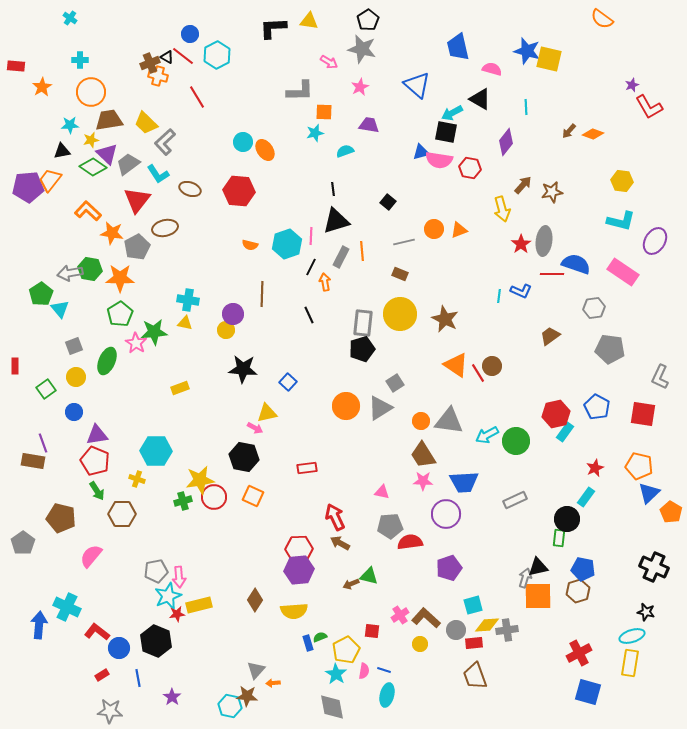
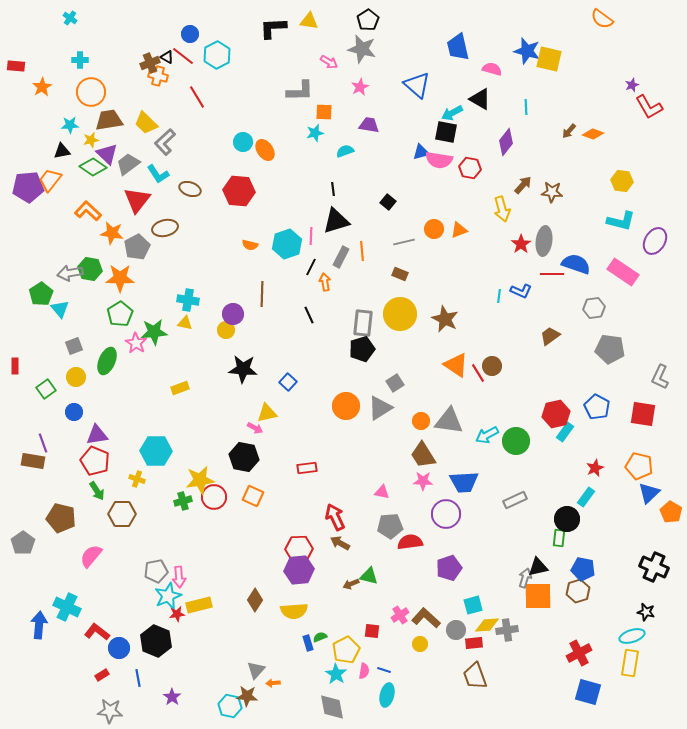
brown star at (552, 192): rotated 15 degrees clockwise
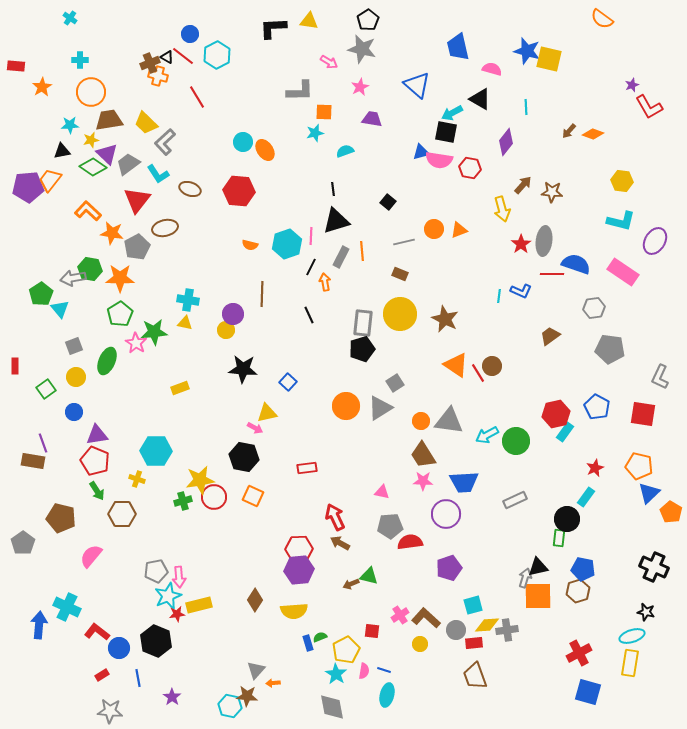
purple trapezoid at (369, 125): moved 3 px right, 6 px up
gray arrow at (70, 273): moved 3 px right, 5 px down
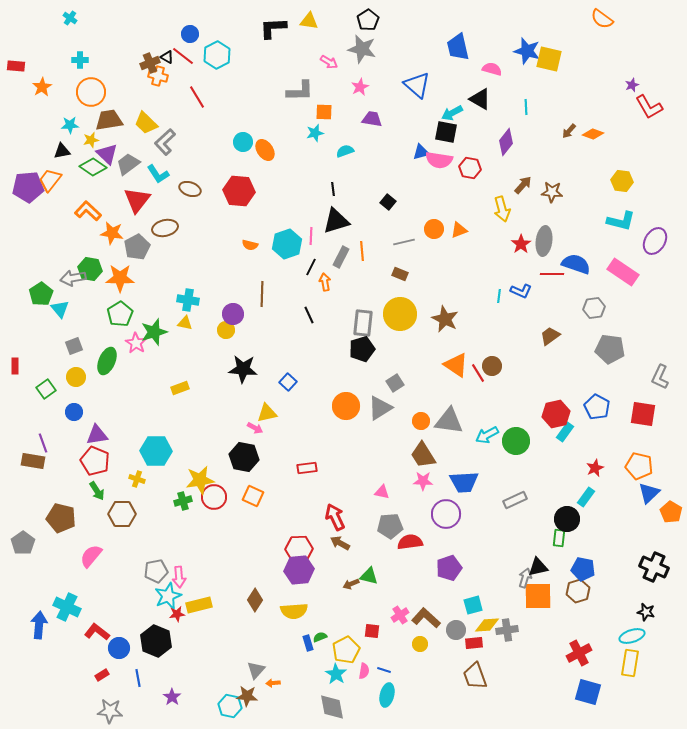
green star at (154, 332): rotated 12 degrees counterclockwise
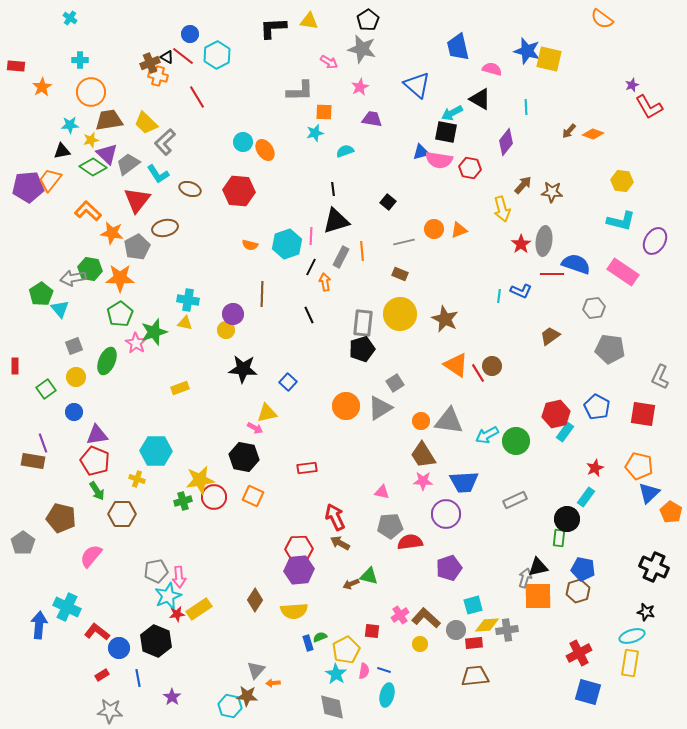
yellow rectangle at (199, 605): moved 4 px down; rotated 20 degrees counterclockwise
brown trapezoid at (475, 676): rotated 104 degrees clockwise
